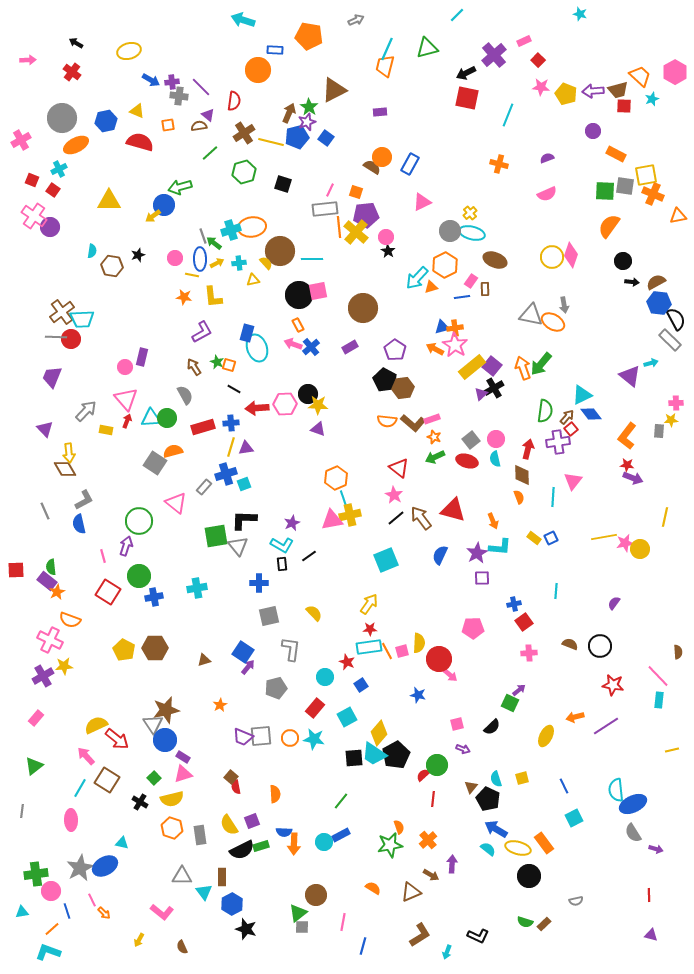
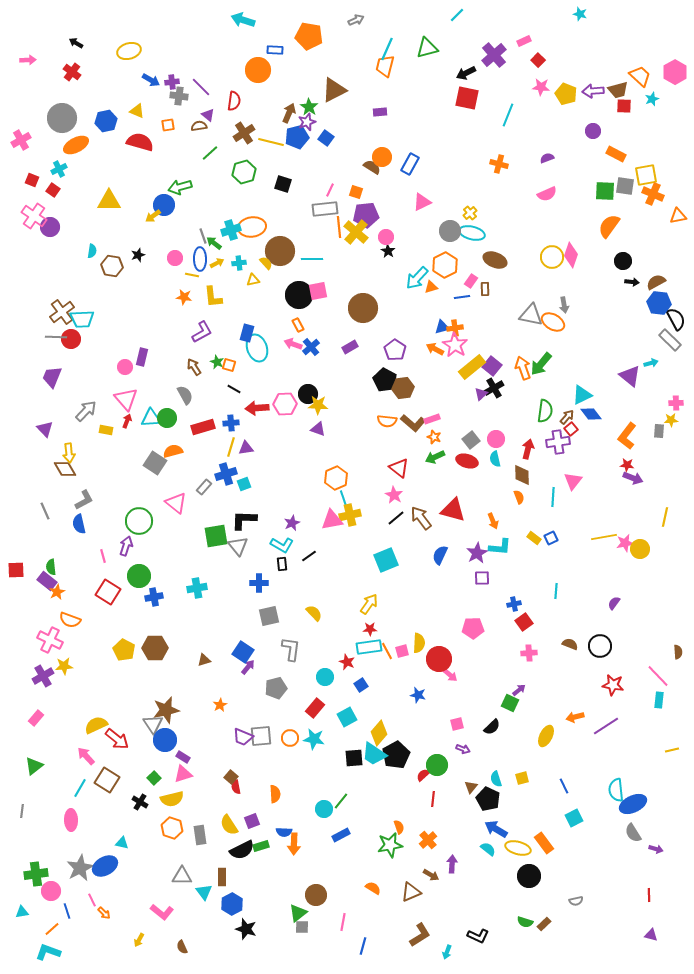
cyan circle at (324, 842): moved 33 px up
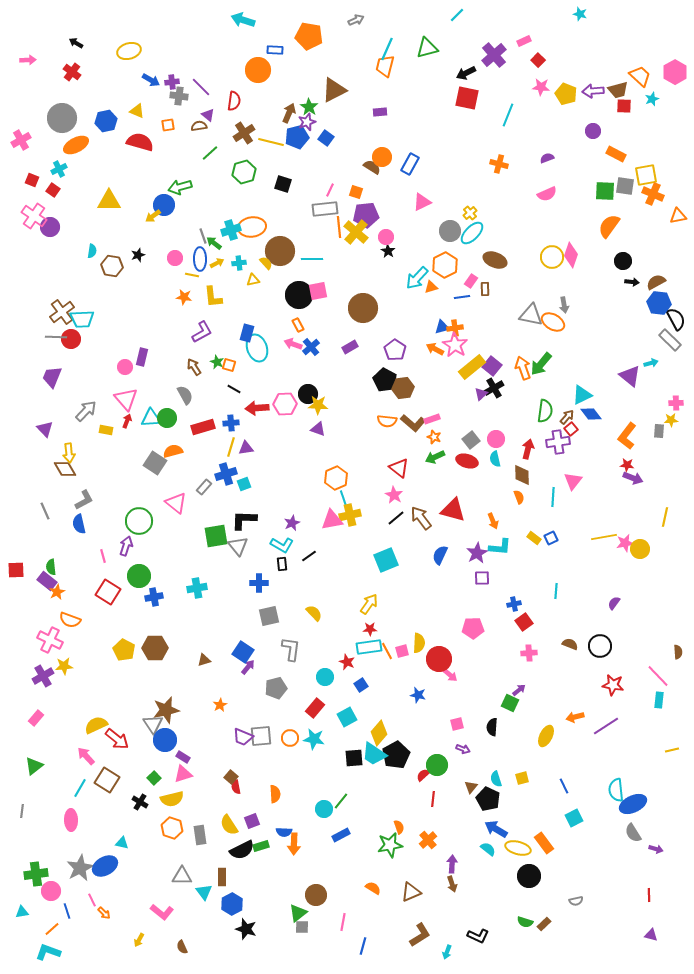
cyan ellipse at (472, 233): rotated 60 degrees counterclockwise
black semicircle at (492, 727): rotated 138 degrees clockwise
brown arrow at (431, 875): moved 21 px right, 9 px down; rotated 42 degrees clockwise
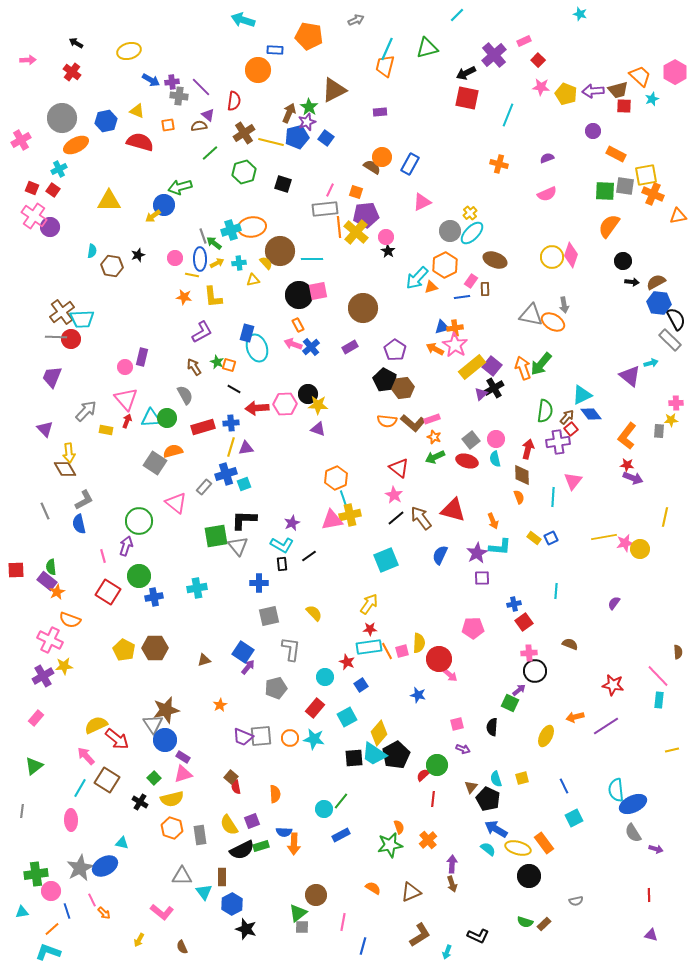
red square at (32, 180): moved 8 px down
black circle at (600, 646): moved 65 px left, 25 px down
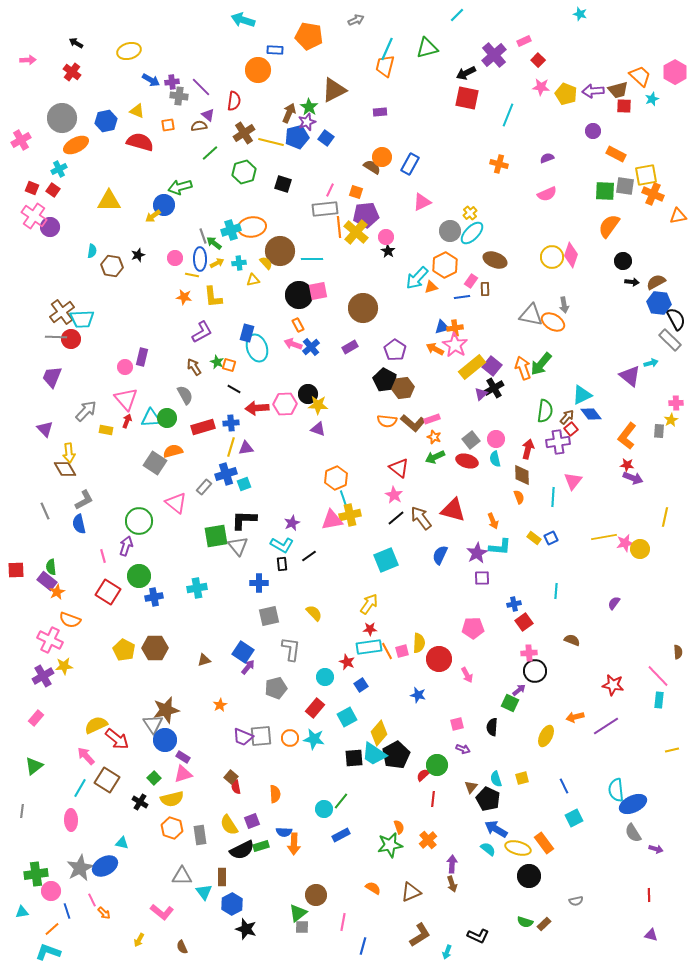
yellow star at (671, 420): rotated 24 degrees counterclockwise
brown semicircle at (570, 644): moved 2 px right, 4 px up
pink arrow at (450, 675): moved 17 px right; rotated 21 degrees clockwise
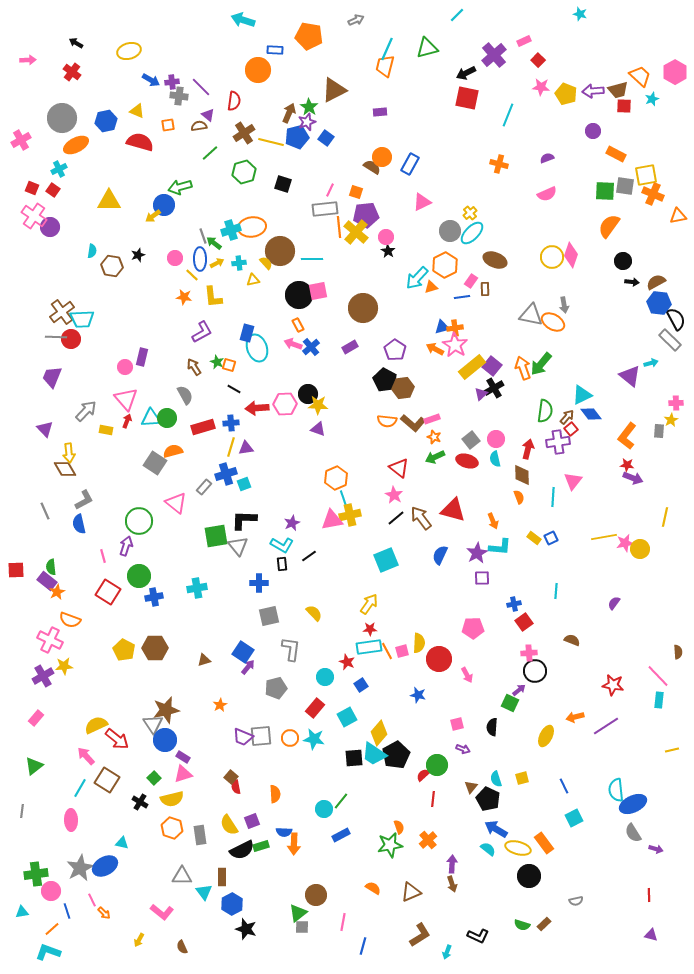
yellow line at (192, 275): rotated 32 degrees clockwise
green semicircle at (525, 922): moved 3 px left, 3 px down
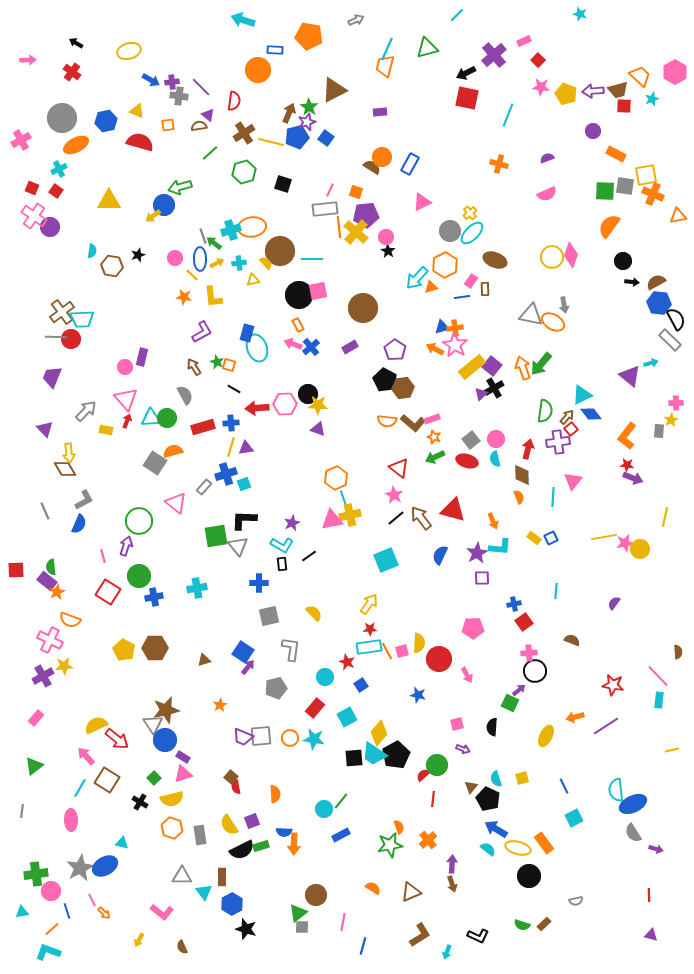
red square at (53, 190): moved 3 px right, 1 px down
blue semicircle at (79, 524): rotated 144 degrees counterclockwise
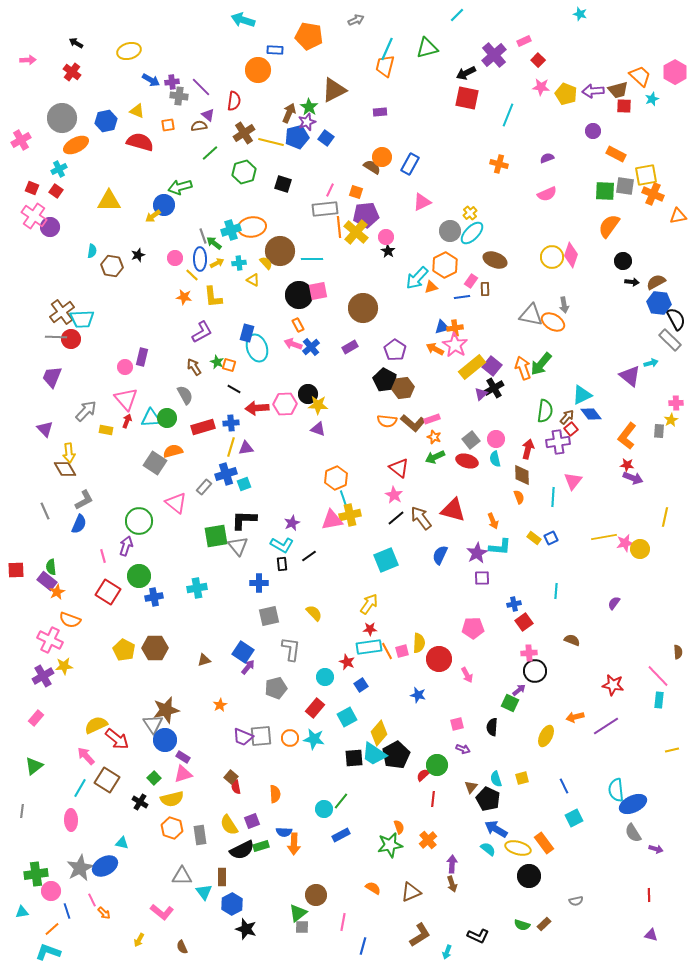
yellow triangle at (253, 280): rotated 40 degrees clockwise
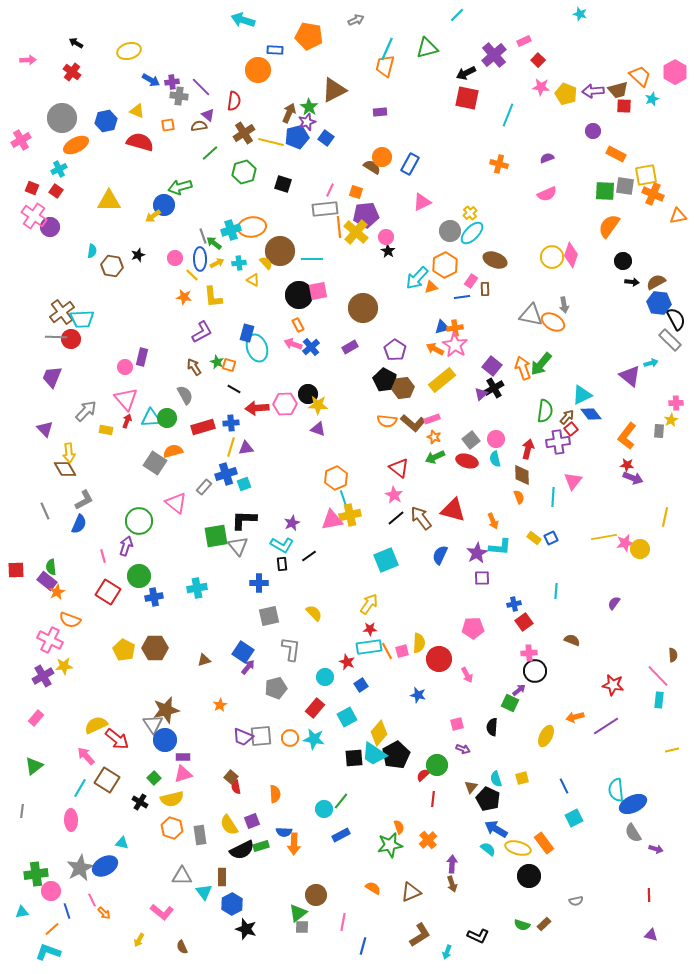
yellow rectangle at (472, 367): moved 30 px left, 13 px down
brown semicircle at (678, 652): moved 5 px left, 3 px down
purple rectangle at (183, 757): rotated 32 degrees counterclockwise
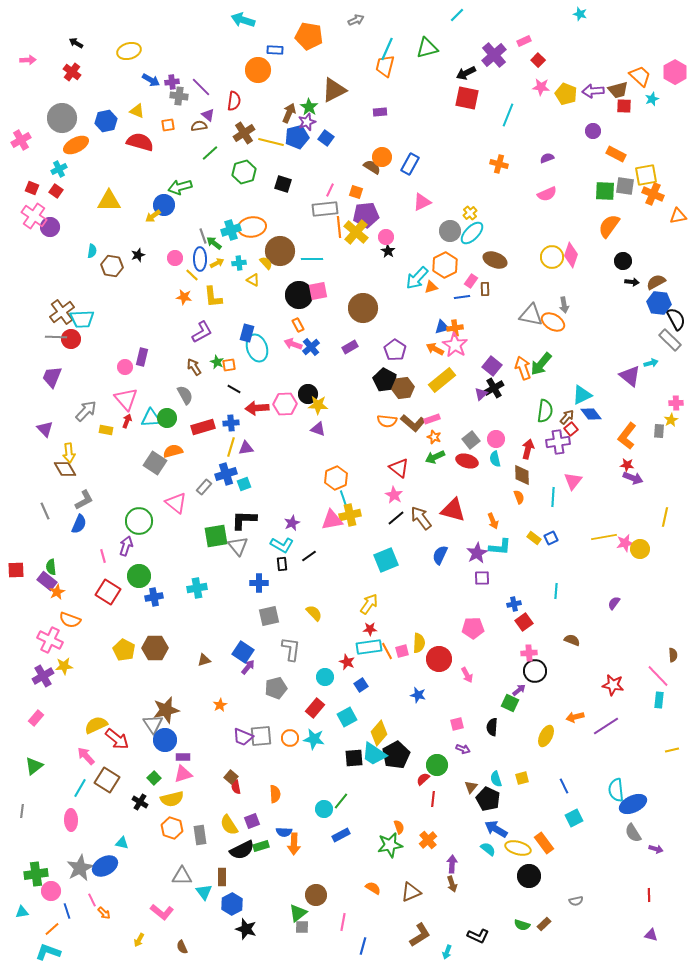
orange square at (229, 365): rotated 24 degrees counterclockwise
red semicircle at (423, 775): moved 4 px down
